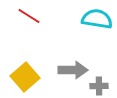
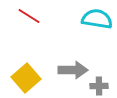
yellow square: moved 1 px right, 1 px down
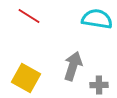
gray arrow: moved 4 px up; rotated 72 degrees counterclockwise
yellow square: rotated 20 degrees counterclockwise
gray cross: moved 1 px up
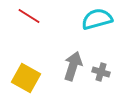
cyan semicircle: rotated 24 degrees counterclockwise
gray cross: moved 2 px right, 13 px up; rotated 18 degrees clockwise
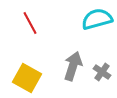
red line: moved 1 px right, 7 px down; rotated 30 degrees clockwise
gray cross: moved 1 px right; rotated 18 degrees clockwise
yellow square: moved 1 px right
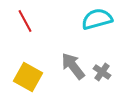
red line: moved 5 px left, 2 px up
gray arrow: rotated 56 degrees counterclockwise
yellow square: moved 1 px right, 1 px up
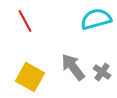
cyan semicircle: moved 1 px left
gray arrow: moved 1 px down
yellow square: moved 2 px right
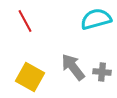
gray cross: rotated 30 degrees counterclockwise
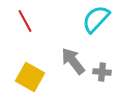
cyan semicircle: rotated 32 degrees counterclockwise
gray arrow: moved 6 px up
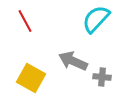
gray arrow: rotated 28 degrees counterclockwise
gray cross: moved 5 px down
yellow square: moved 1 px right, 1 px down
